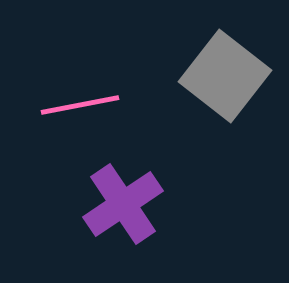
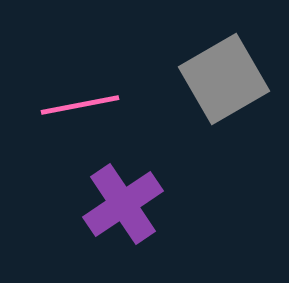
gray square: moved 1 px left, 3 px down; rotated 22 degrees clockwise
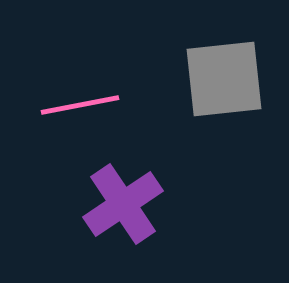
gray square: rotated 24 degrees clockwise
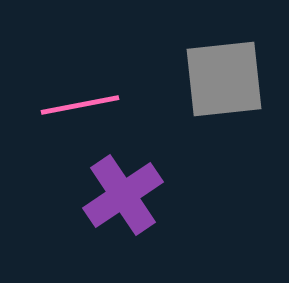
purple cross: moved 9 px up
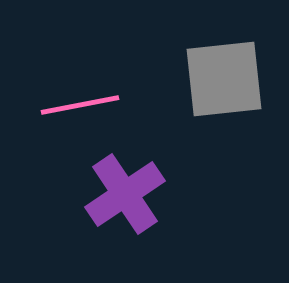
purple cross: moved 2 px right, 1 px up
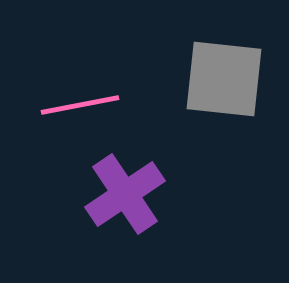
gray square: rotated 12 degrees clockwise
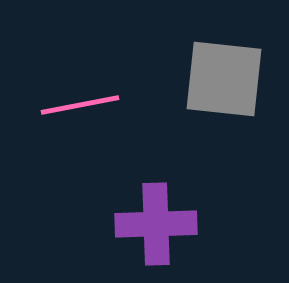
purple cross: moved 31 px right, 30 px down; rotated 32 degrees clockwise
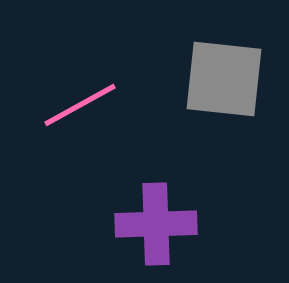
pink line: rotated 18 degrees counterclockwise
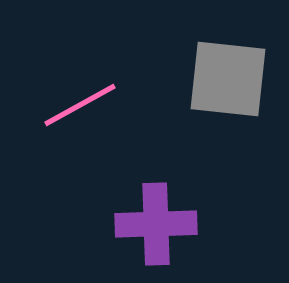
gray square: moved 4 px right
